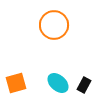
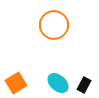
orange square: rotated 15 degrees counterclockwise
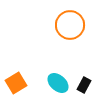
orange circle: moved 16 px right
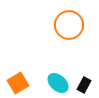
orange circle: moved 1 px left
orange square: moved 2 px right
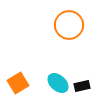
black rectangle: moved 2 px left, 1 px down; rotated 49 degrees clockwise
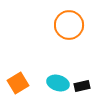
cyan ellipse: rotated 25 degrees counterclockwise
